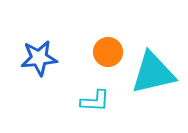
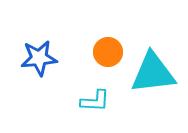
cyan triangle: rotated 6 degrees clockwise
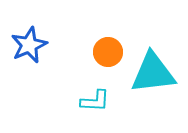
blue star: moved 10 px left, 13 px up; rotated 18 degrees counterclockwise
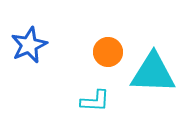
cyan triangle: rotated 9 degrees clockwise
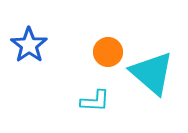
blue star: rotated 12 degrees counterclockwise
cyan triangle: moved 1 px left; rotated 39 degrees clockwise
